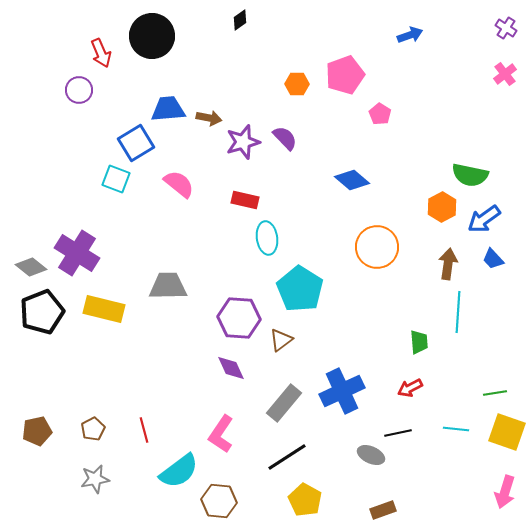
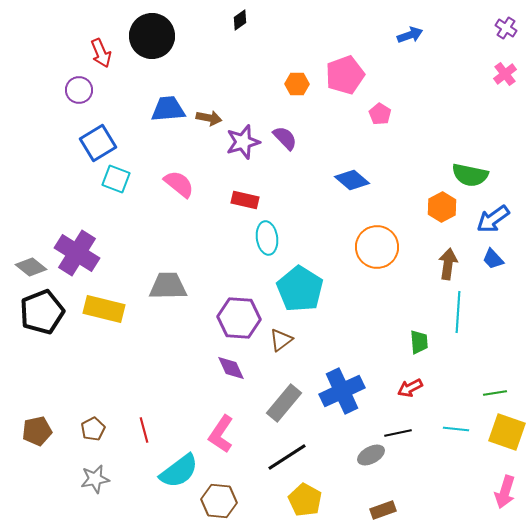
blue square at (136, 143): moved 38 px left
blue arrow at (484, 219): moved 9 px right
gray ellipse at (371, 455): rotated 52 degrees counterclockwise
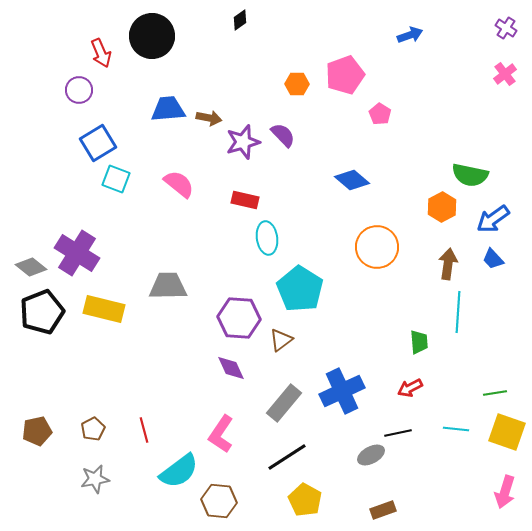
purple semicircle at (285, 138): moved 2 px left, 3 px up
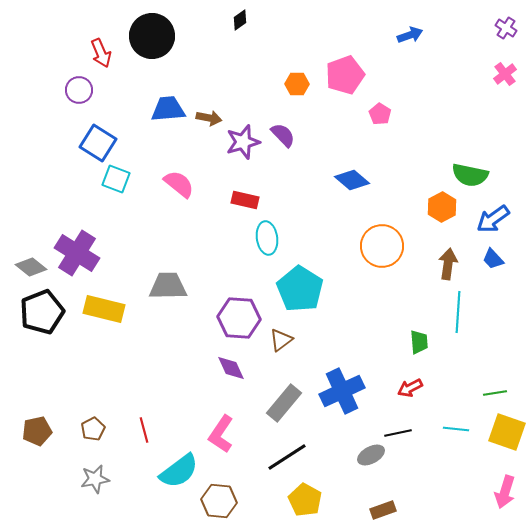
blue square at (98, 143): rotated 27 degrees counterclockwise
orange circle at (377, 247): moved 5 px right, 1 px up
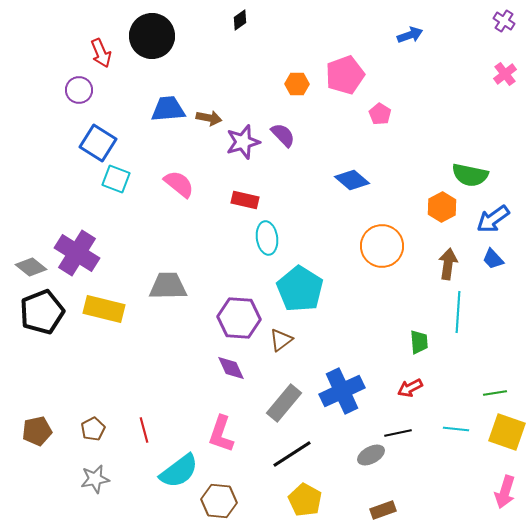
purple cross at (506, 28): moved 2 px left, 7 px up
pink L-shape at (221, 434): rotated 15 degrees counterclockwise
black line at (287, 457): moved 5 px right, 3 px up
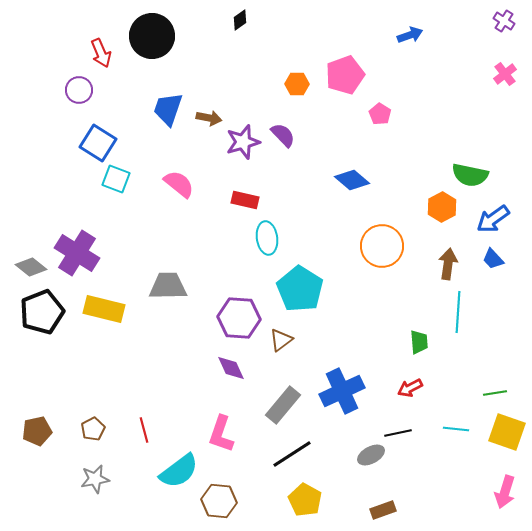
blue trapezoid at (168, 109): rotated 66 degrees counterclockwise
gray rectangle at (284, 403): moved 1 px left, 2 px down
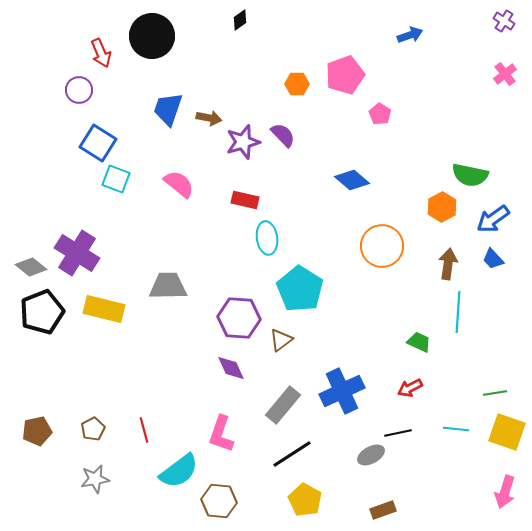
green trapezoid at (419, 342): rotated 60 degrees counterclockwise
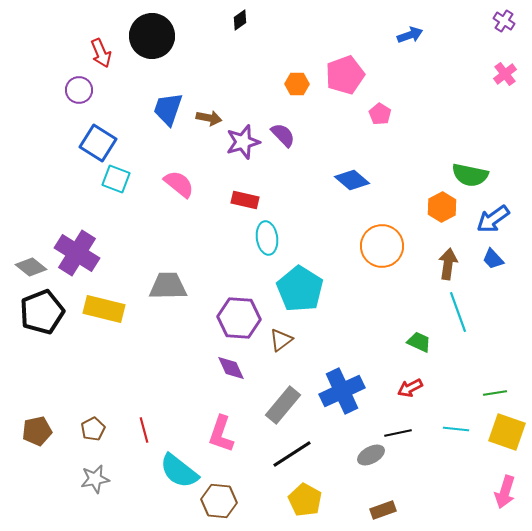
cyan line at (458, 312): rotated 24 degrees counterclockwise
cyan semicircle at (179, 471): rotated 75 degrees clockwise
